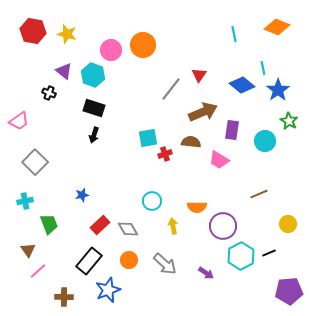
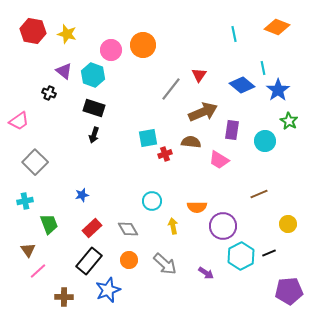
red rectangle at (100, 225): moved 8 px left, 3 px down
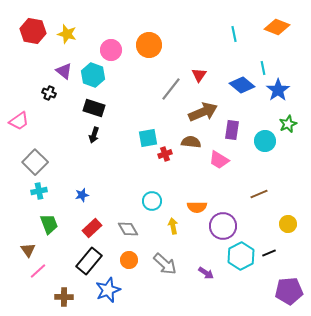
orange circle at (143, 45): moved 6 px right
green star at (289, 121): moved 1 px left, 3 px down; rotated 18 degrees clockwise
cyan cross at (25, 201): moved 14 px right, 10 px up
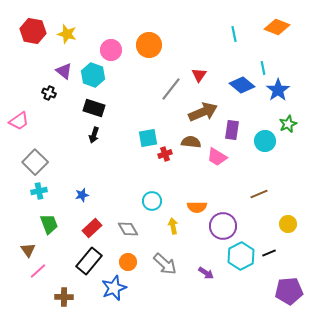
pink trapezoid at (219, 160): moved 2 px left, 3 px up
orange circle at (129, 260): moved 1 px left, 2 px down
blue star at (108, 290): moved 6 px right, 2 px up
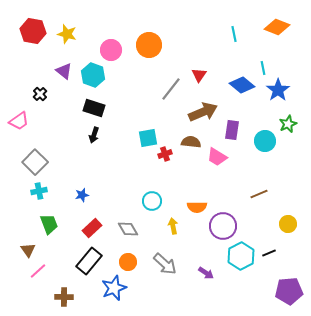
black cross at (49, 93): moved 9 px left, 1 px down; rotated 24 degrees clockwise
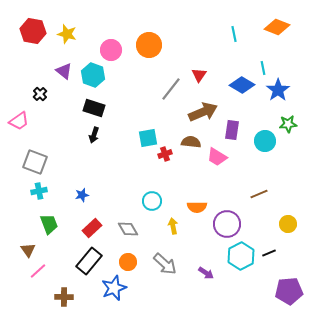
blue diamond at (242, 85): rotated 10 degrees counterclockwise
green star at (288, 124): rotated 18 degrees clockwise
gray square at (35, 162): rotated 25 degrees counterclockwise
purple circle at (223, 226): moved 4 px right, 2 px up
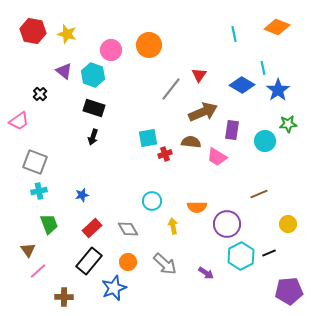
black arrow at (94, 135): moved 1 px left, 2 px down
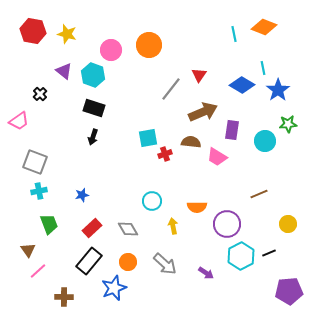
orange diamond at (277, 27): moved 13 px left
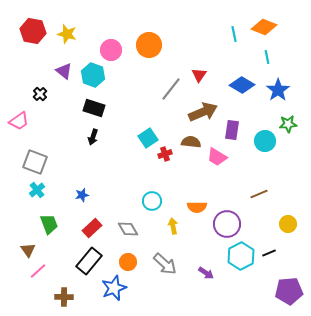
cyan line at (263, 68): moved 4 px right, 11 px up
cyan square at (148, 138): rotated 24 degrees counterclockwise
cyan cross at (39, 191): moved 2 px left, 1 px up; rotated 28 degrees counterclockwise
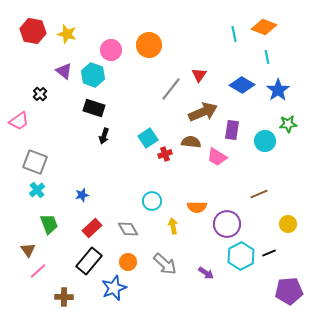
black arrow at (93, 137): moved 11 px right, 1 px up
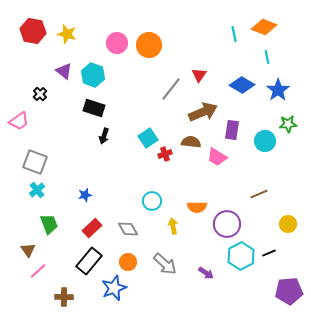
pink circle at (111, 50): moved 6 px right, 7 px up
blue star at (82, 195): moved 3 px right
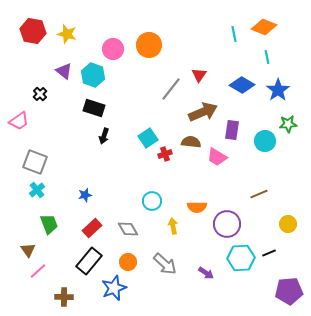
pink circle at (117, 43): moved 4 px left, 6 px down
cyan hexagon at (241, 256): moved 2 px down; rotated 24 degrees clockwise
